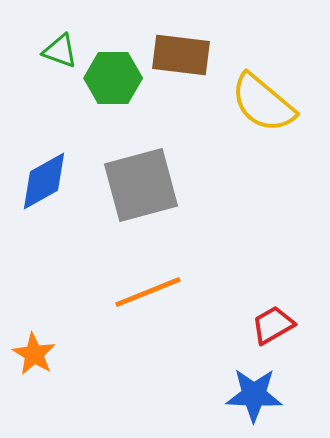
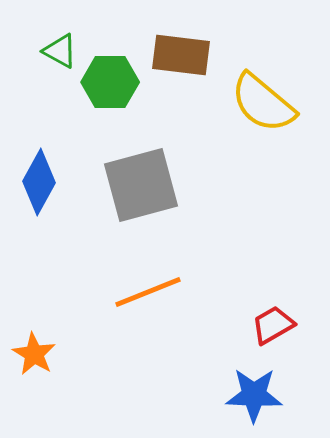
green triangle: rotated 9 degrees clockwise
green hexagon: moved 3 px left, 4 px down
blue diamond: moved 5 px left, 1 px down; rotated 32 degrees counterclockwise
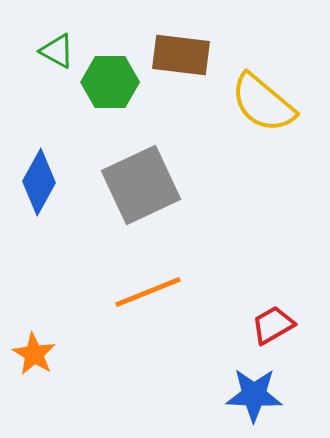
green triangle: moved 3 px left
gray square: rotated 10 degrees counterclockwise
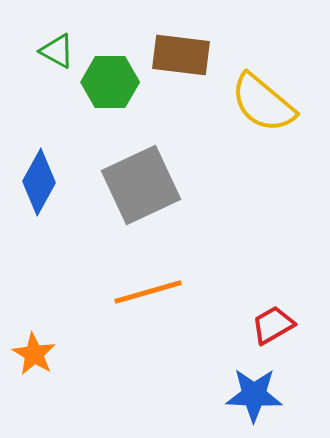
orange line: rotated 6 degrees clockwise
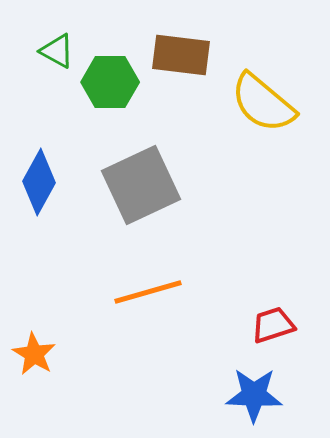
red trapezoid: rotated 12 degrees clockwise
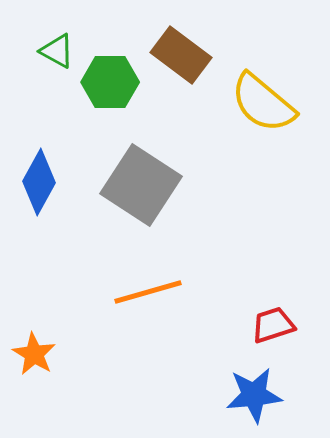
brown rectangle: rotated 30 degrees clockwise
gray square: rotated 32 degrees counterclockwise
blue star: rotated 8 degrees counterclockwise
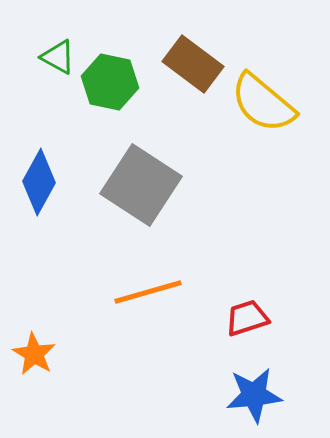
green triangle: moved 1 px right, 6 px down
brown rectangle: moved 12 px right, 9 px down
green hexagon: rotated 12 degrees clockwise
red trapezoid: moved 26 px left, 7 px up
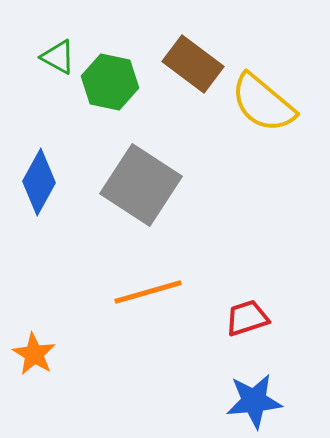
blue star: moved 6 px down
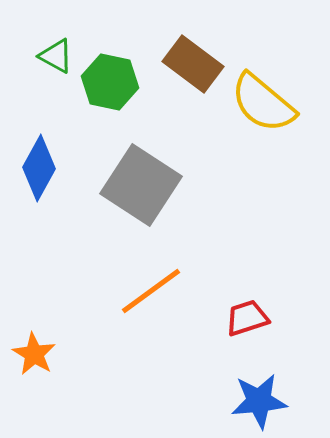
green triangle: moved 2 px left, 1 px up
blue diamond: moved 14 px up
orange line: moved 3 px right, 1 px up; rotated 20 degrees counterclockwise
blue star: moved 5 px right
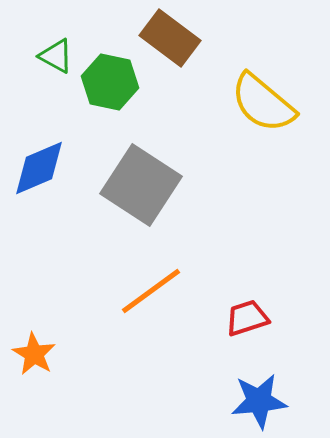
brown rectangle: moved 23 px left, 26 px up
blue diamond: rotated 38 degrees clockwise
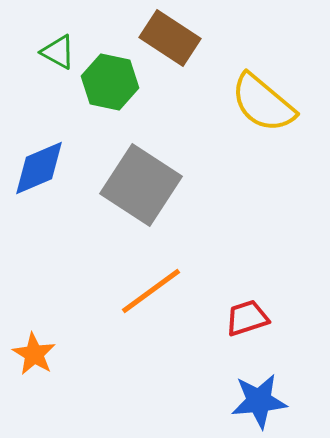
brown rectangle: rotated 4 degrees counterclockwise
green triangle: moved 2 px right, 4 px up
